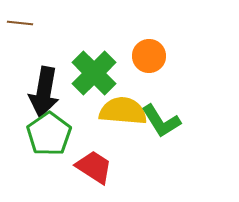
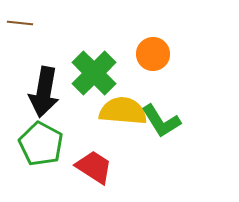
orange circle: moved 4 px right, 2 px up
green pentagon: moved 8 px left, 10 px down; rotated 9 degrees counterclockwise
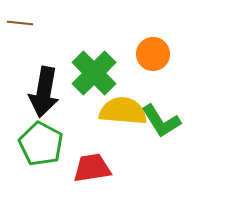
red trapezoid: moved 2 px left, 1 px down; rotated 42 degrees counterclockwise
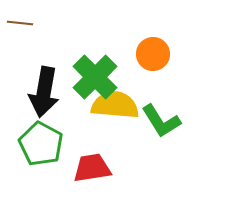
green cross: moved 1 px right, 4 px down
yellow semicircle: moved 8 px left, 6 px up
